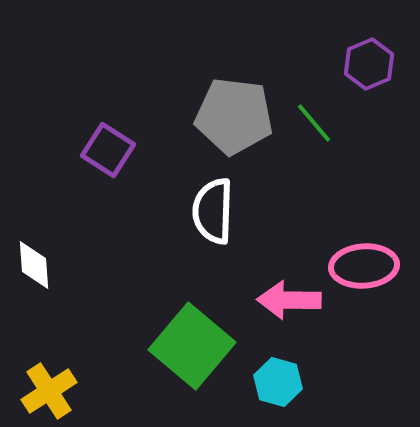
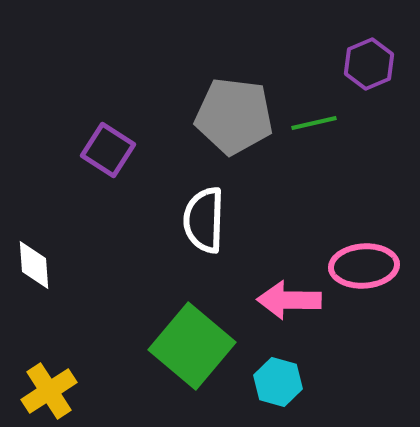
green line: rotated 63 degrees counterclockwise
white semicircle: moved 9 px left, 9 px down
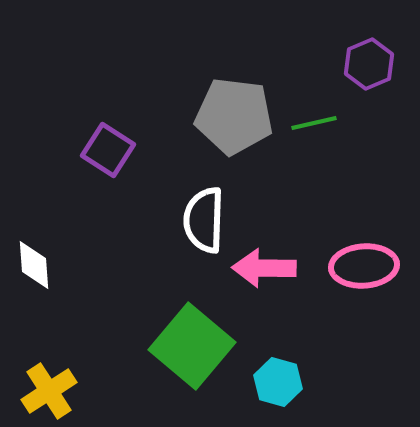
pink arrow: moved 25 px left, 32 px up
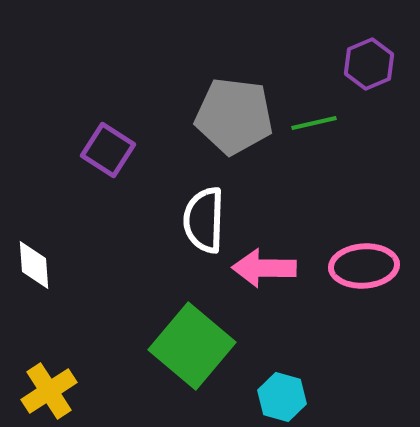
cyan hexagon: moved 4 px right, 15 px down
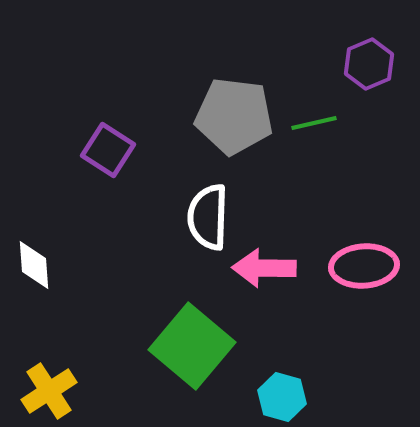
white semicircle: moved 4 px right, 3 px up
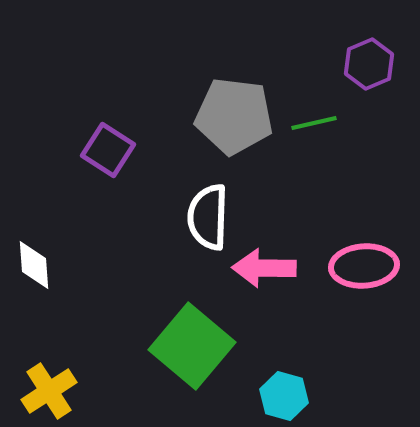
cyan hexagon: moved 2 px right, 1 px up
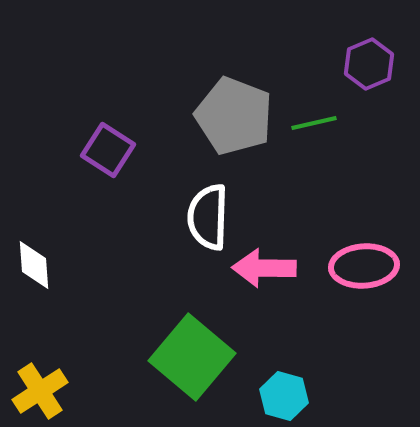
gray pentagon: rotated 14 degrees clockwise
green square: moved 11 px down
yellow cross: moved 9 px left
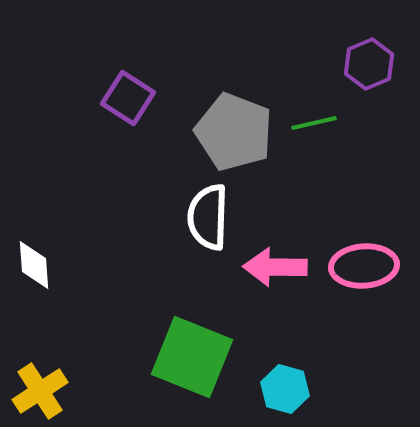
gray pentagon: moved 16 px down
purple square: moved 20 px right, 52 px up
pink arrow: moved 11 px right, 1 px up
green square: rotated 18 degrees counterclockwise
cyan hexagon: moved 1 px right, 7 px up
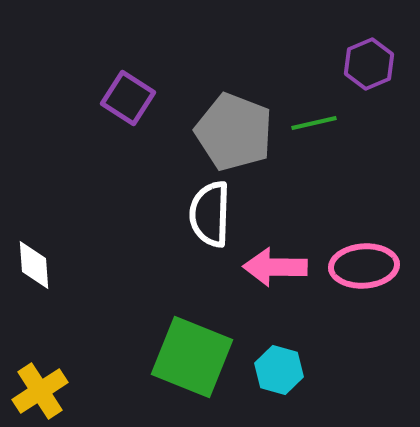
white semicircle: moved 2 px right, 3 px up
cyan hexagon: moved 6 px left, 19 px up
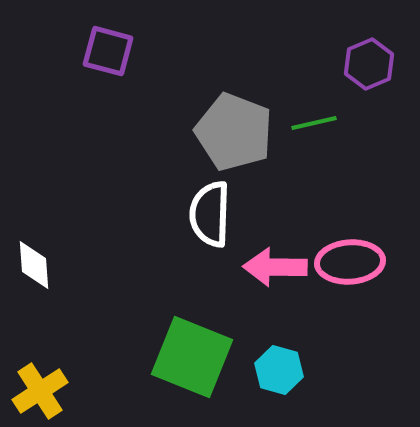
purple square: moved 20 px left, 47 px up; rotated 18 degrees counterclockwise
pink ellipse: moved 14 px left, 4 px up
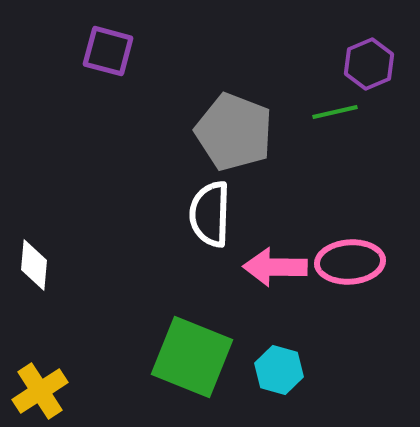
green line: moved 21 px right, 11 px up
white diamond: rotated 9 degrees clockwise
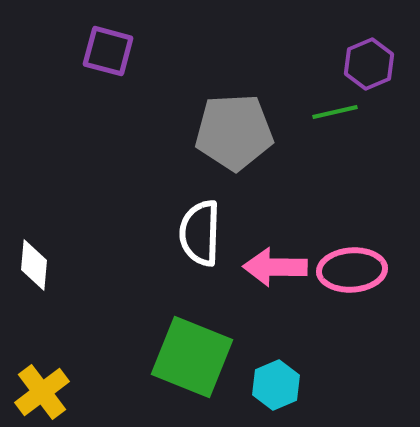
gray pentagon: rotated 24 degrees counterclockwise
white semicircle: moved 10 px left, 19 px down
pink ellipse: moved 2 px right, 8 px down
cyan hexagon: moved 3 px left, 15 px down; rotated 21 degrees clockwise
yellow cross: moved 2 px right, 1 px down; rotated 4 degrees counterclockwise
